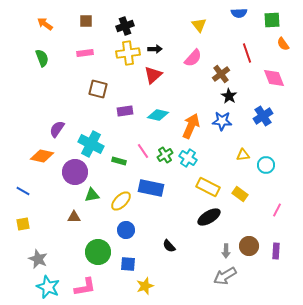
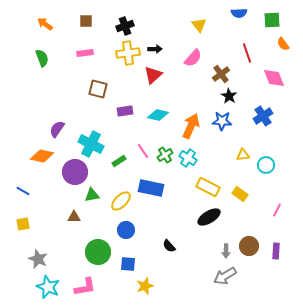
green rectangle at (119, 161): rotated 48 degrees counterclockwise
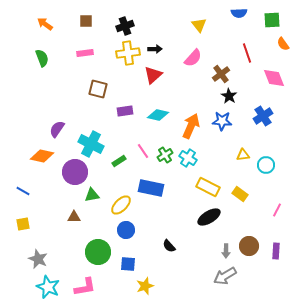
yellow ellipse at (121, 201): moved 4 px down
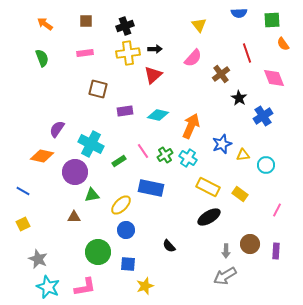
black star at (229, 96): moved 10 px right, 2 px down
blue star at (222, 121): moved 23 px down; rotated 24 degrees counterclockwise
yellow square at (23, 224): rotated 16 degrees counterclockwise
brown circle at (249, 246): moved 1 px right, 2 px up
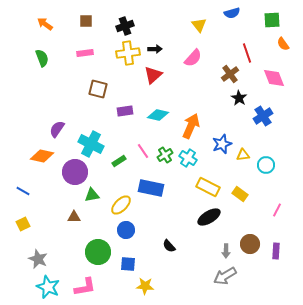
blue semicircle at (239, 13): moved 7 px left; rotated 14 degrees counterclockwise
brown cross at (221, 74): moved 9 px right
yellow star at (145, 286): rotated 24 degrees clockwise
